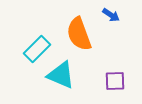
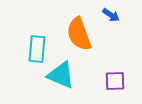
cyan rectangle: rotated 40 degrees counterclockwise
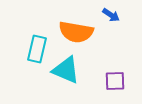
orange semicircle: moved 3 px left, 2 px up; rotated 60 degrees counterclockwise
cyan rectangle: rotated 8 degrees clockwise
cyan triangle: moved 5 px right, 5 px up
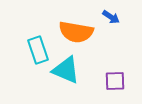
blue arrow: moved 2 px down
cyan rectangle: moved 1 px right, 1 px down; rotated 32 degrees counterclockwise
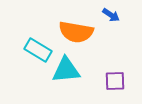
blue arrow: moved 2 px up
cyan rectangle: rotated 40 degrees counterclockwise
cyan triangle: rotated 28 degrees counterclockwise
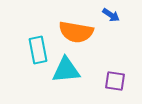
cyan rectangle: rotated 48 degrees clockwise
purple square: rotated 10 degrees clockwise
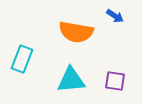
blue arrow: moved 4 px right, 1 px down
cyan rectangle: moved 16 px left, 9 px down; rotated 32 degrees clockwise
cyan triangle: moved 5 px right, 10 px down
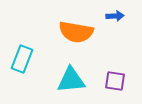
blue arrow: rotated 36 degrees counterclockwise
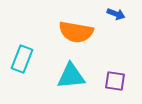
blue arrow: moved 1 px right, 2 px up; rotated 24 degrees clockwise
cyan triangle: moved 4 px up
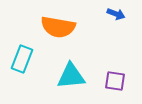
orange semicircle: moved 18 px left, 5 px up
